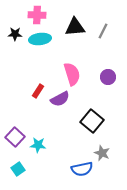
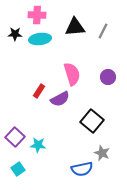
red rectangle: moved 1 px right
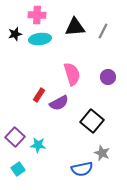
black star: rotated 16 degrees counterclockwise
red rectangle: moved 4 px down
purple semicircle: moved 1 px left, 4 px down
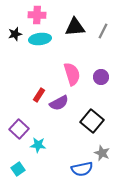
purple circle: moved 7 px left
purple square: moved 4 px right, 8 px up
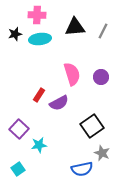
black square: moved 5 px down; rotated 15 degrees clockwise
cyan star: moved 1 px right; rotated 14 degrees counterclockwise
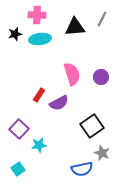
gray line: moved 1 px left, 12 px up
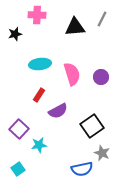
cyan ellipse: moved 25 px down
purple semicircle: moved 1 px left, 8 px down
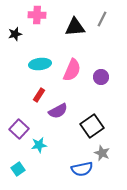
pink semicircle: moved 4 px up; rotated 40 degrees clockwise
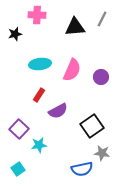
gray star: rotated 14 degrees counterclockwise
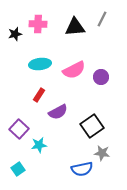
pink cross: moved 1 px right, 9 px down
pink semicircle: moved 2 px right; rotated 40 degrees clockwise
purple semicircle: moved 1 px down
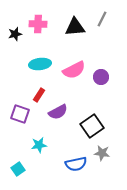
purple square: moved 1 px right, 15 px up; rotated 24 degrees counterclockwise
blue semicircle: moved 6 px left, 5 px up
